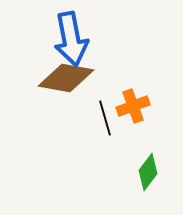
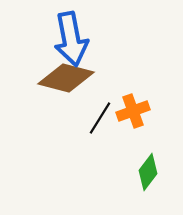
brown diamond: rotated 4 degrees clockwise
orange cross: moved 5 px down
black line: moved 5 px left; rotated 48 degrees clockwise
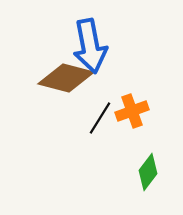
blue arrow: moved 19 px right, 7 px down
orange cross: moved 1 px left
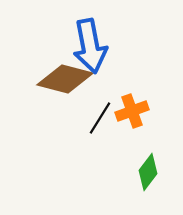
brown diamond: moved 1 px left, 1 px down
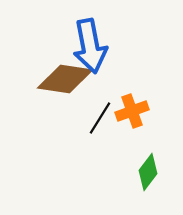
brown diamond: rotated 6 degrees counterclockwise
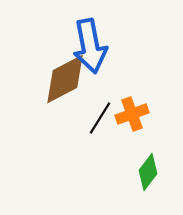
brown diamond: rotated 36 degrees counterclockwise
orange cross: moved 3 px down
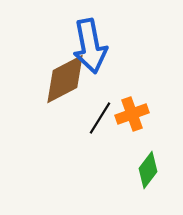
green diamond: moved 2 px up
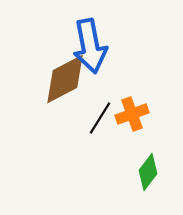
green diamond: moved 2 px down
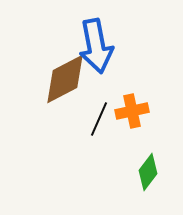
blue arrow: moved 6 px right
orange cross: moved 3 px up; rotated 8 degrees clockwise
black line: moved 1 px left, 1 px down; rotated 8 degrees counterclockwise
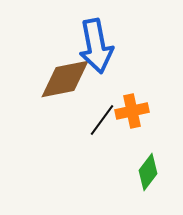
brown diamond: rotated 16 degrees clockwise
black line: moved 3 px right, 1 px down; rotated 12 degrees clockwise
